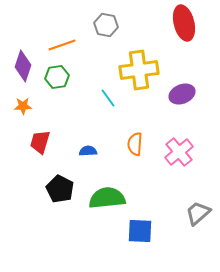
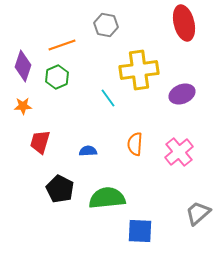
green hexagon: rotated 15 degrees counterclockwise
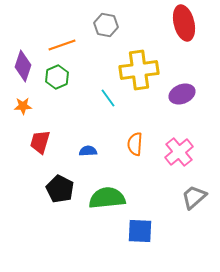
gray trapezoid: moved 4 px left, 16 px up
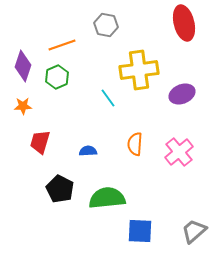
gray trapezoid: moved 34 px down
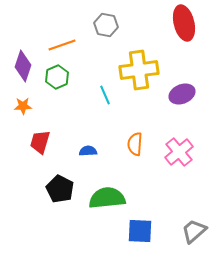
cyan line: moved 3 px left, 3 px up; rotated 12 degrees clockwise
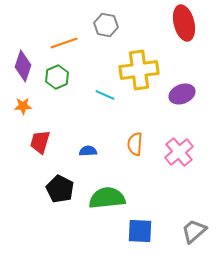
orange line: moved 2 px right, 2 px up
cyan line: rotated 42 degrees counterclockwise
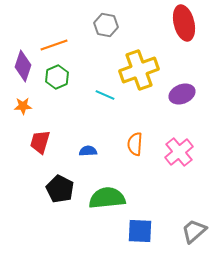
orange line: moved 10 px left, 2 px down
yellow cross: rotated 12 degrees counterclockwise
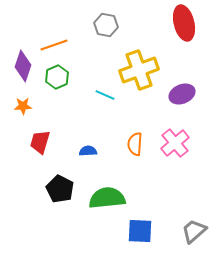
pink cross: moved 4 px left, 9 px up
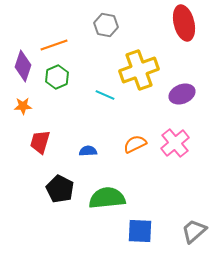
orange semicircle: rotated 60 degrees clockwise
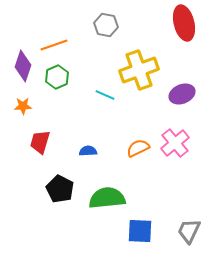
orange semicircle: moved 3 px right, 4 px down
gray trapezoid: moved 5 px left; rotated 24 degrees counterclockwise
